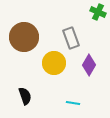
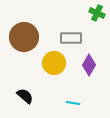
green cross: moved 1 px left, 1 px down
gray rectangle: rotated 70 degrees counterclockwise
black semicircle: rotated 30 degrees counterclockwise
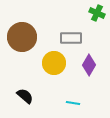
brown circle: moved 2 px left
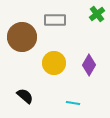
green cross: moved 1 px down; rotated 28 degrees clockwise
gray rectangle: moved 16 px left, 18 px up
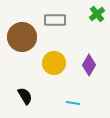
black semicircle: rotated 18 degrees clockwise
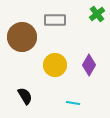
yellow circle: moved 1 px right, 2 px down
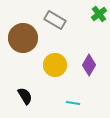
green cross: moved 2 px right
gray rectangle: rotated 30 degrees clockwise
brown circle: moved 1 px right, 1 px down
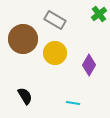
brown circle: moved 1 px down
yellow circle: moved 12 px up
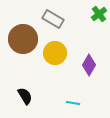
gray rectangle: moved 2 px left, 1 px up
